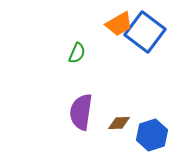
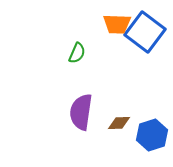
orange trapezoid: moved 2 px left; rotated 32 degrees clockwise
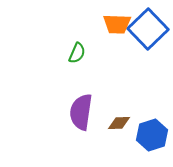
blue square: moved 3 px right, 3 px up; rotated 9 degrees clockwise
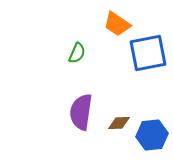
orange trapezoid: rotated 32 degrees clockwise
blue square: moved 24 px down; rotated 33 degrees clockwise
blue hexagon: rotated 12 degrees clockwise
